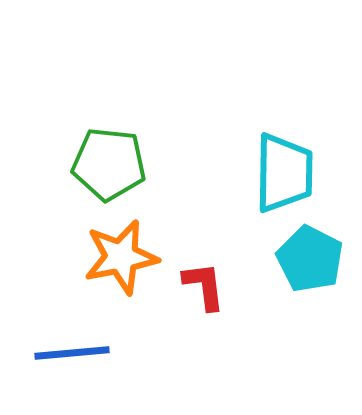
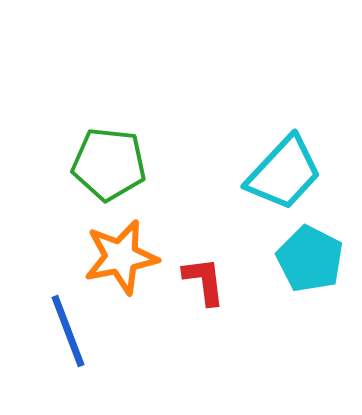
cyan trapezoid: rotated 42 degrees clockwise
red L-shape: moved 5 px up
blue line: moved 4 px left, 22 px up; rotated 74 degrees clockwise
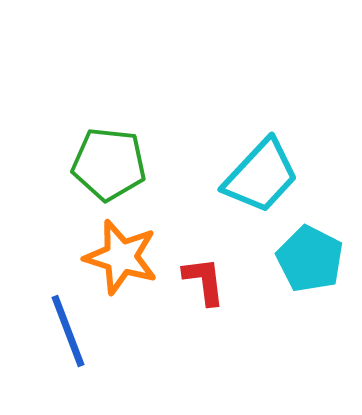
cyan trapezoid: moved 23 px left, 3 px down
orange star: rotated 28 degrees clockwise
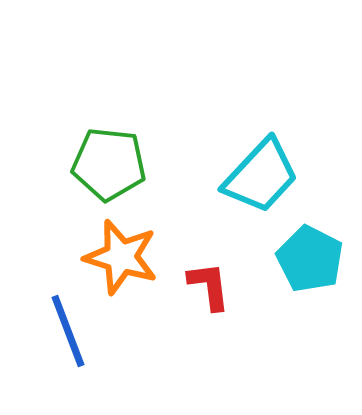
red L-shape: moved 5 px right, 5 px down
